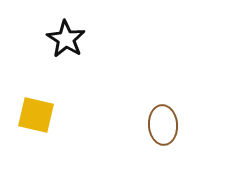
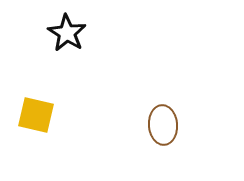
black star: moved 1 px right, 6 px up
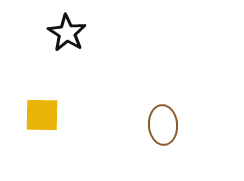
yellow square: moved 6 px right; rotated 12 degrees counterclockwise
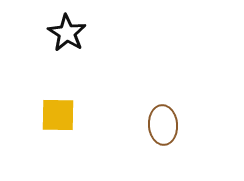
yellow square: moved 16 px right
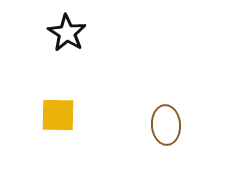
brown ellipse: moved 3 px right
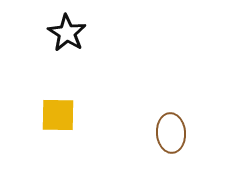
brown ellipse: moved 5 px right, 8 px down
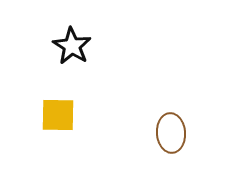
black star: moved 5 px right, 13 px down
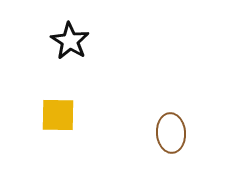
black star: moved 2 px left, 5 px up
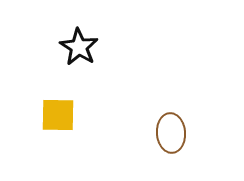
black star: moved 9 px right, 6 px down
